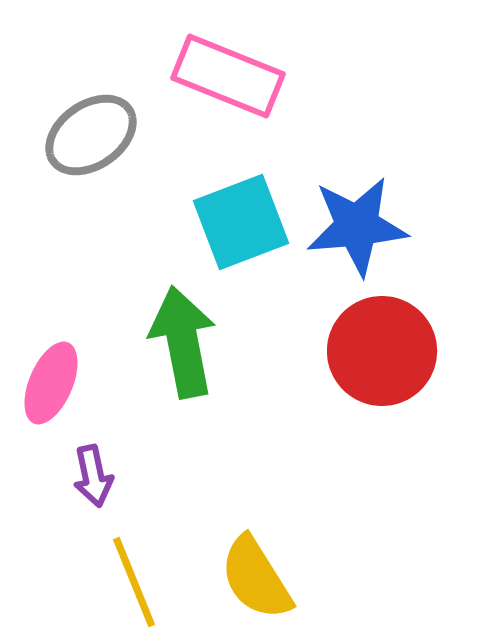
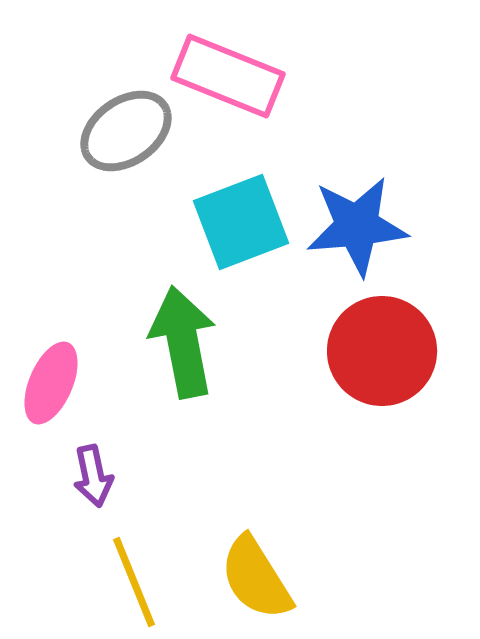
gray ellipse: moved 35 px right, 4 px up
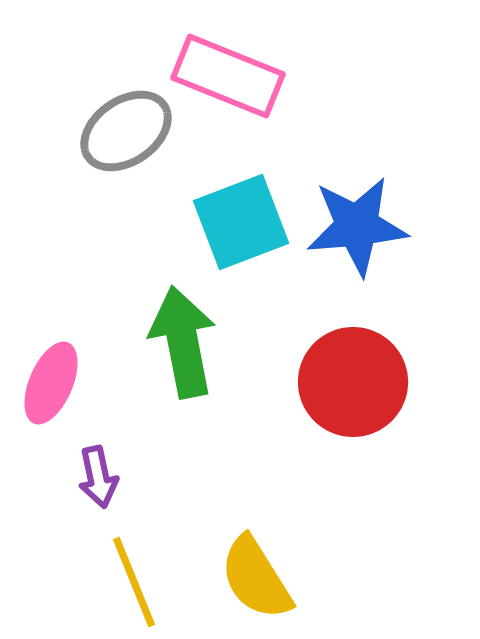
red circle: moved 29 px left, 31 px down
purple arrow: moved 5 px right, 1 px down
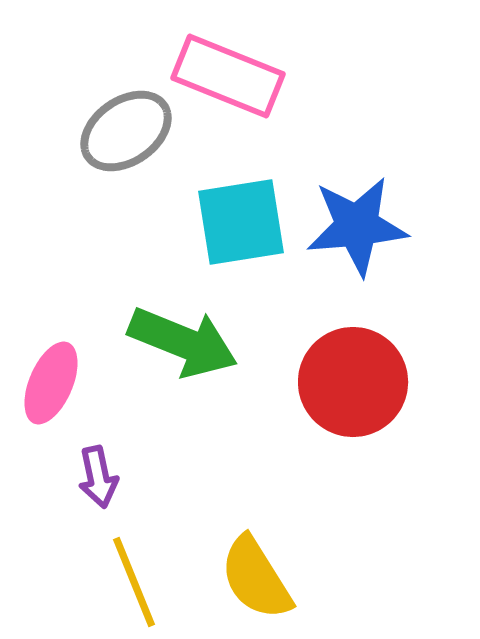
cyan square: rotated 12 degrees clockwise
green arrow: rotated 123 degrees clockwise
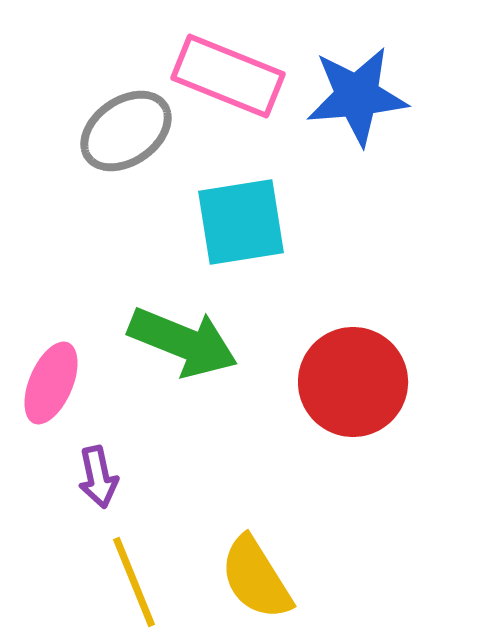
blue star: moved 130 px up
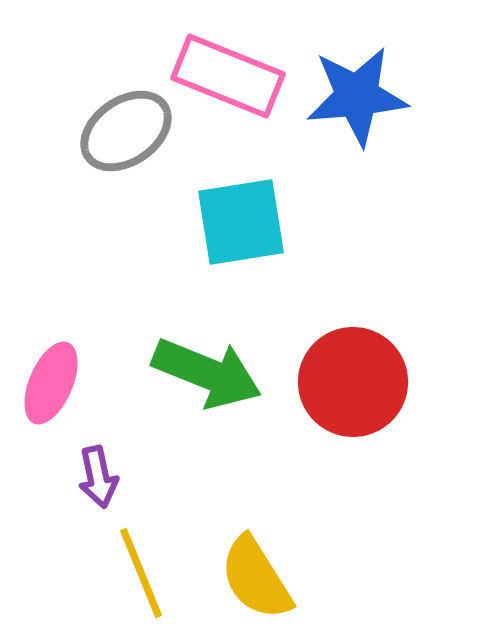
green arrow: moved 24 px right, 31 px down
yellow line: moved 7 px right, 9 px up
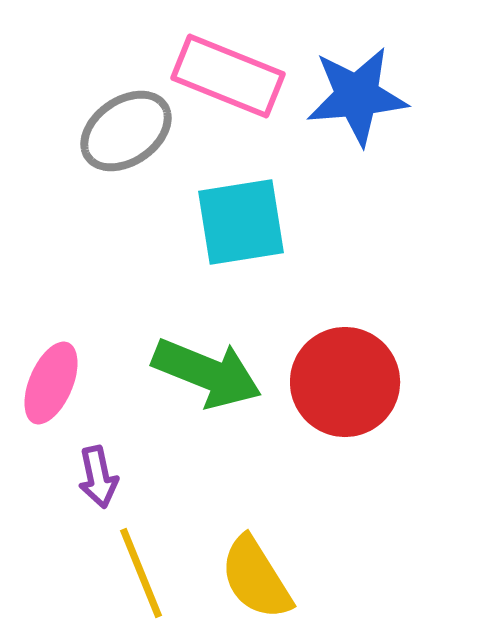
red circle: moved 8 px left
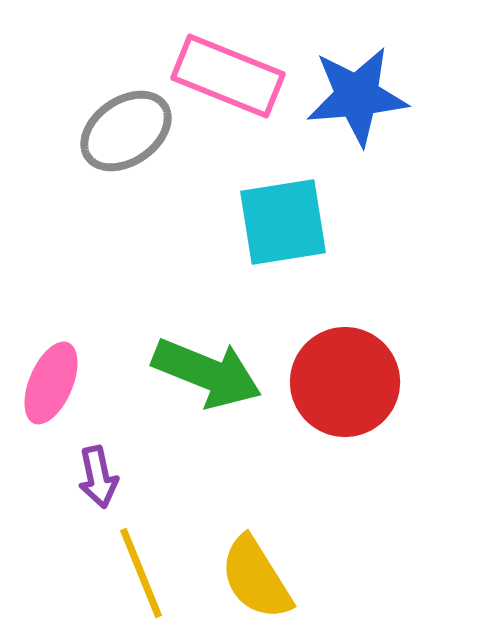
cyan square: moved 42 px right
